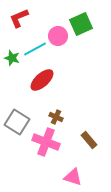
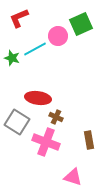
red ellipse: moved 4 px left, 18 px down; rotated 50 degrees clockwise
brown rectangle: rotated 30 degrees clockwise
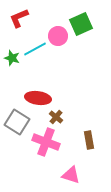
brown cross: rotated 16 degrees clockwise
pink triangle: moved 2 px left, 2 px up
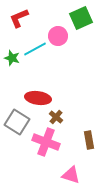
green square: moved 6 px up
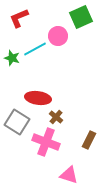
green square: moved 1 px up
brown rectangle: rotated 36 degrees clockwise
pink triangle: moved 2 px left
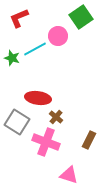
green square: rotated 10 degrees counterclockwise
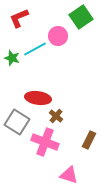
brown cross: moved 1 px up
pink cross: moved 1 px left
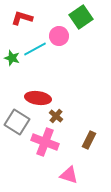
red L-shape: moved 3 px right; rotated 40 degrees clockwise
pink circle: moved 1 px right
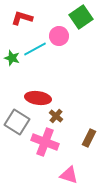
brown rectangle: moved 2 px up
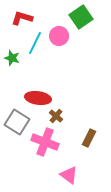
cyan line: moved 6 px up; rotated 35 degrees counterclockwise
pink triangle: rotated 18 degrees clockwise
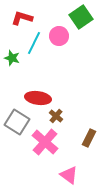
cyan line: moved 1 px left
pink cross: rotated 20 degrees clockwise
